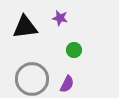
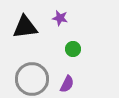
green circle: moved 1 px left, 1 px up
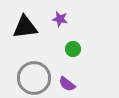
purple star: moved 1 px down
gray circle: moved 2 px right, 1 px up
purple semicircle: rotated 102 degrees clockwise
